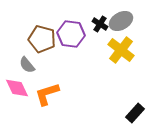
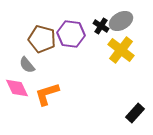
black cross: moved 1 px right, 2 px down
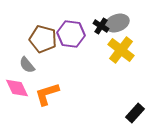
gray ellipse: moved 4 px left, 2 px down; rotated 10 degrees clockwise
brown pentagon: moved 1 px right
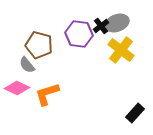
black cross: rotated 21 degrees clockwise
purple hexagon: moved 8 px right
brown pentagon: moved 4 px left, 6 px down
pink diamond: rotated 40 degrees counterclockwise
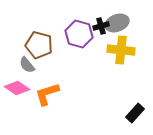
black cross: rotated 21 degrees clockwise
purple hexagon: rotated 8 degrees clockwise
yellow cross: rotated 32 degrees counterclockwise
pink diamond: rotated 10 degrees clockwise
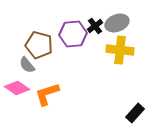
black cross: moved 6 px left; rotated 21 degrees counterclockwise
purple hexagon: moved 6 px left; rotated 20 degrees counterclockwise
yellow cross: moved 1 px left
